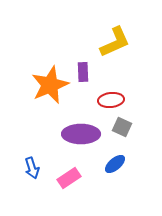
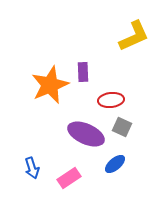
yellow L-shape: moved 19 px right, 6 px up
purple ellipse: moved 5 px right; rotated 24 degrees clockwise
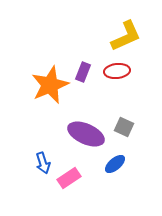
yellow L-shape: moved 8 px left
purple rectangle: rotated 24 degrees clockwise
red ellipse: moved 6 px right, 29 px up
gray square: moved 2 px right
blue arrow: moved 11 px right, 5 px up
